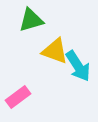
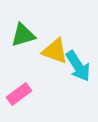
green triangle: moved 8 px left, 15 px down
pink rectangle: moved 1 px right, 3 px up
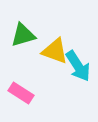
pink rectangle: moved 2 px right, 1 px up; rotated 70 degrees clockwise
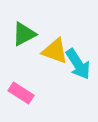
green triangle: moved 1 px right, 1 px up; rotated 12 degrees counterclockwise
cyan arrow: moved 2 px up
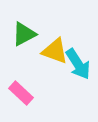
pink rectangle: rotated 10 degrees clockwise
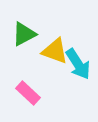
pink rectangle: moved 7 px right
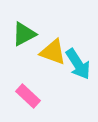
yellow triangle: moved 2 px left, 1 px down
pink rectangle: moved 3 px down
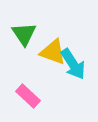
green triangle: rotated 36 degrees counterclockwise
cyan arrow: moved 5 px left
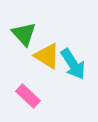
green triangle: rotated 8 degrees counterclockwise
yellow triangle: moved 6 px left, 4 px down; rotated 12 degrees clockwise
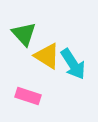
pink rectangle: rotated 25 degrees counterclockwise
